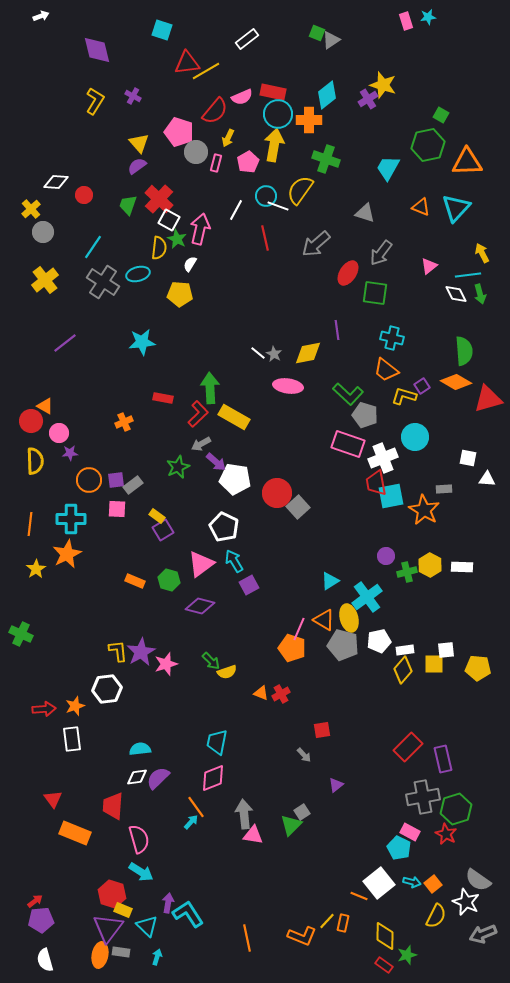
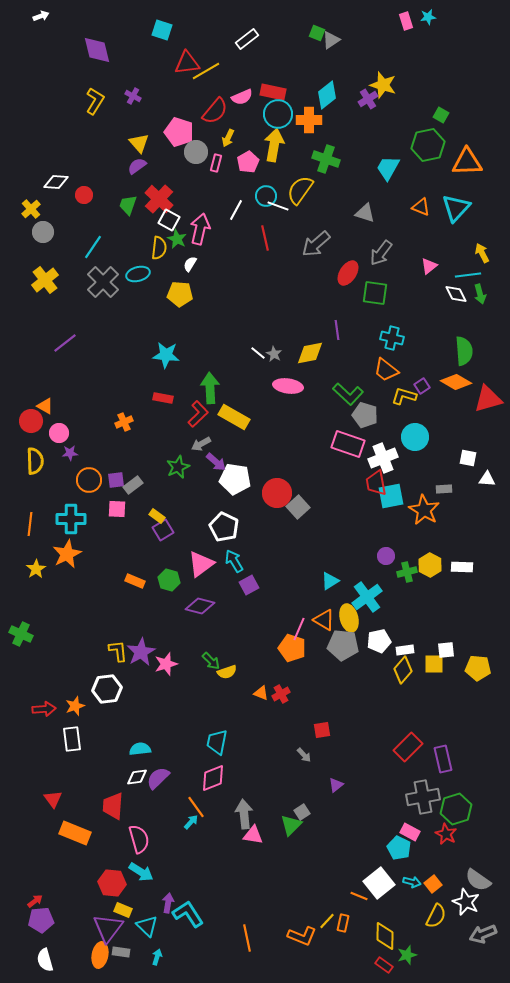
gray cross at (103, 282): rotated 12 degrees clockwise
cyan star at (142, 342): moved 24 px right, 13 px down; rotated 12 degrees clockwise
yellow diamond at (308, 353): moved 2 px right
gray pentagon at (343, 645): rotated 8 degrees counterclockwise
red hexagon at (112, 894): moved 11 px up; rotated 12 degrees counterclockwise
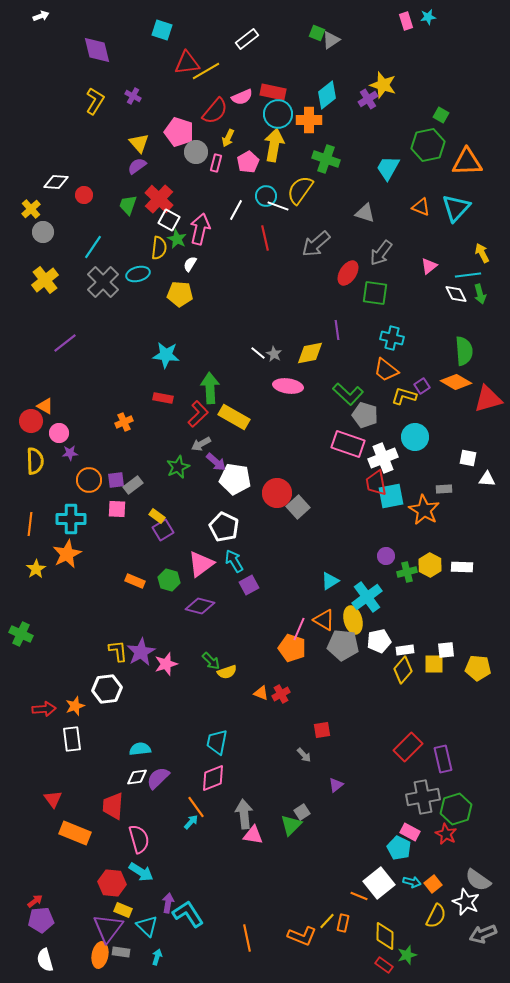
yellow ellipse at (349, 618): moved 4 px right, 2 px down
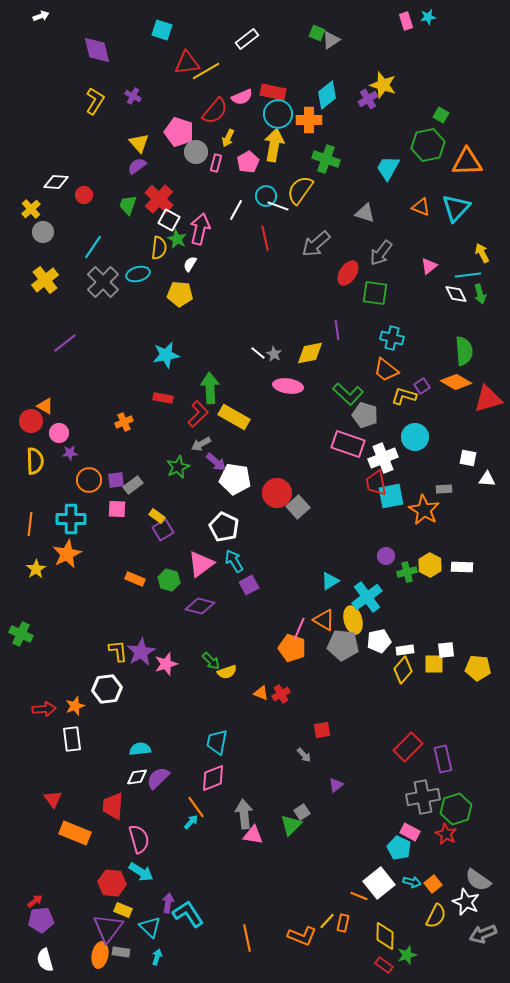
cyan star at (166, 355): rotated 16 degrees counterclockwise
orange rectangle at (135, 581): moved 2 px up
cyan triangle at (147, 926): moved 3 px right, 1 px down
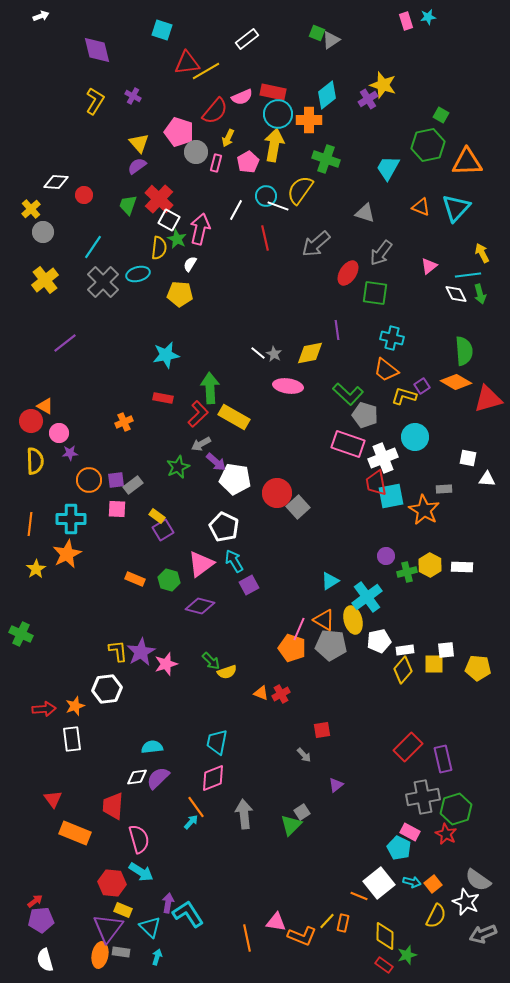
gray pentagon at (343, 645): moved 12 px left
cyan semicircle at (140, 749): moved 12 px right, 2 px up
pink triangle at (253, 835): moved 23 px right, 87 px down
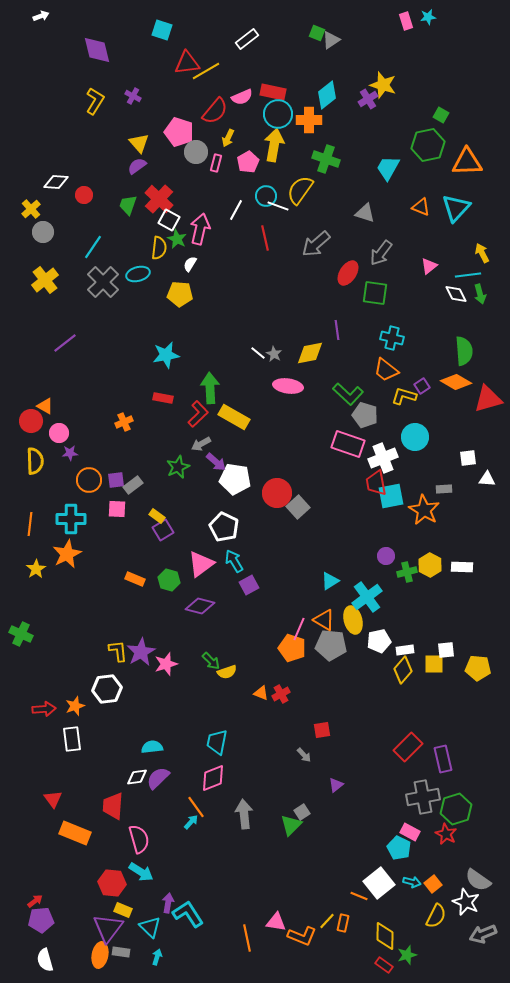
white square at (468, 458): rotated 18 degrees counterclockwise
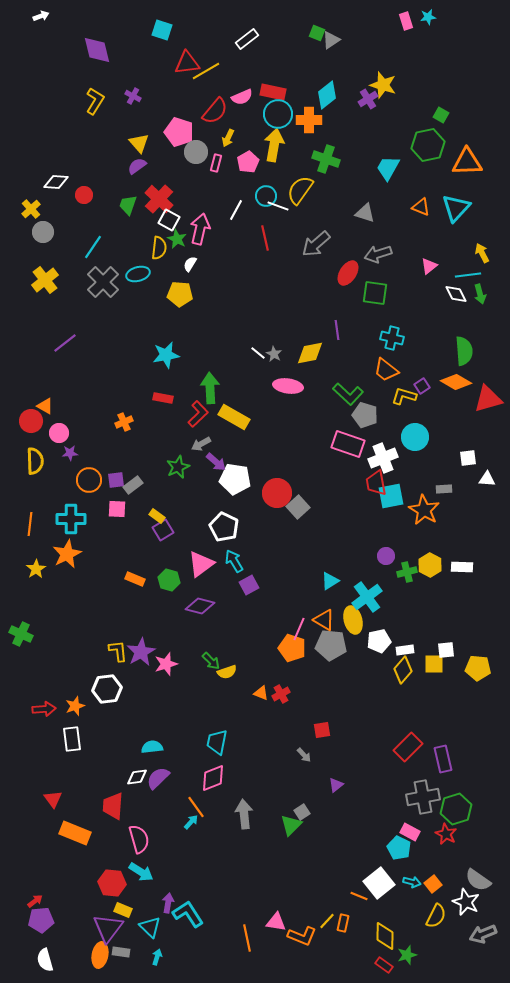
gray arrow at (381, 253): moved 3 px left, 1 px down; rotated 36 degrees clockwise
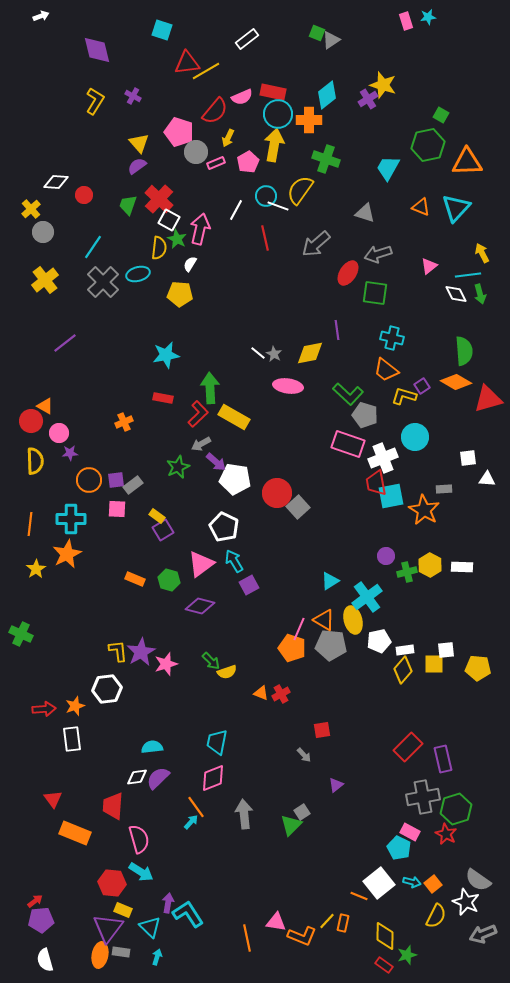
pink rectangle at (216, 163): rotated 54 degrees clockwise
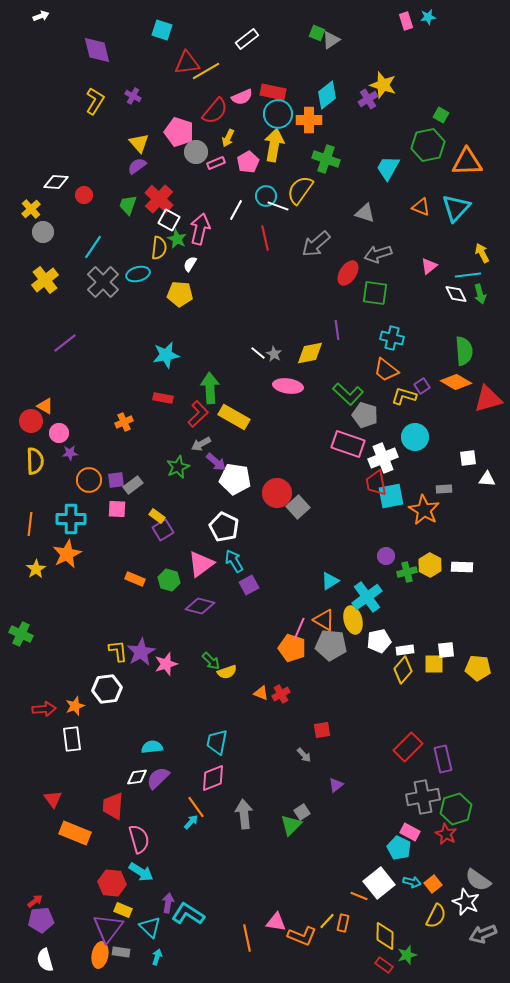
cyan L-shape at (188, 914): rotated 24 degrees counterclockwise
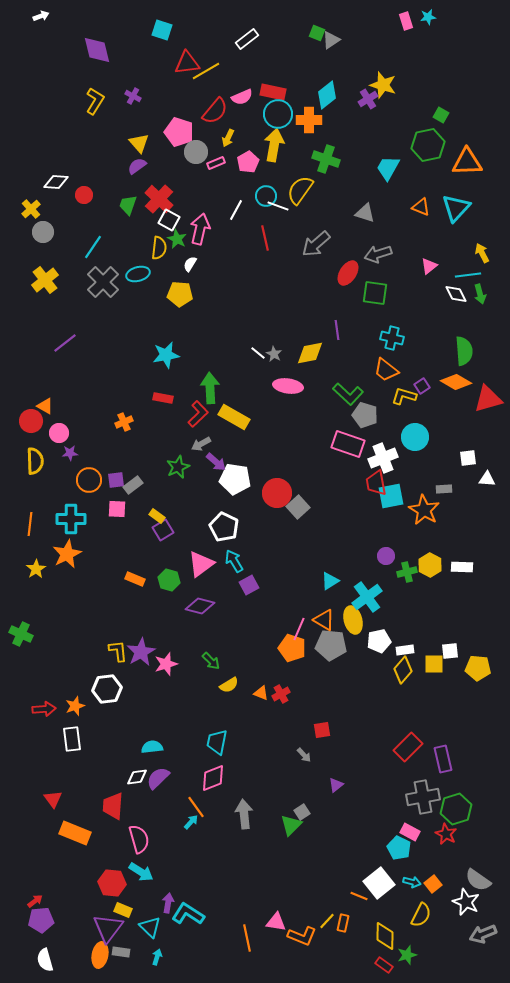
white square at (446, 650): moved 4 px right, 1 px down
yellow semicircle at (227, 672): moved 2 px right, 13 px down; rotated 12 degrees counterclockwise
yellow semicircle at (436, 916): moved 15 px left, 1 px up
